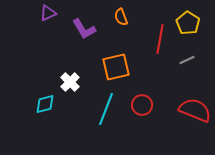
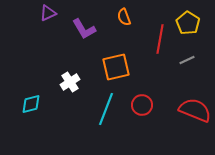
orange semicircle: moved 3 px right
white cross: rotated 12 degrees clockwise
cyan diamond: moved 14 px left
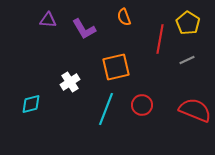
purple triangle: moved 7 px down; rotated 30 degrees clockwise
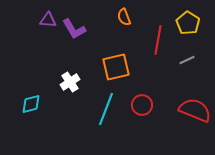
purple L-shape: moved 10 px left
red line: moved 2 px left, 1 px down
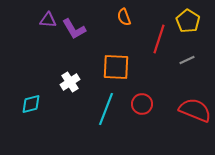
yellow pentagon: moved 2 px up
red line: moved 1 px right, 1 px up; rotated 8 degrees clockwise
orange square: rotated 16 degrees clockwise
red circle: moved 1 px up
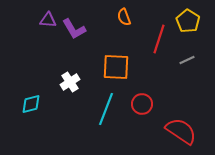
red semicircle: moved 14 px left, 21 px down; rotated 12 degrees clockwise
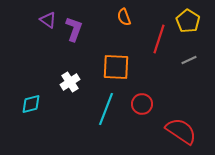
purple triangle: rotated 30 degrees clockwise
purple L-shape: rotated 130 degrees counterclockwise
gray line: moved 2 px right
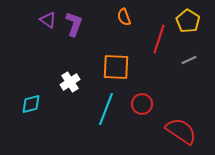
purple L-shape: moved 5 px up
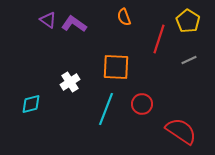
purple L-shape: rotated 75 degrees counterclockwise
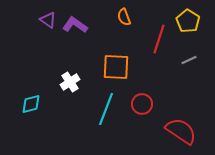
purple L-shape: moved 1 px right, 1 px down
